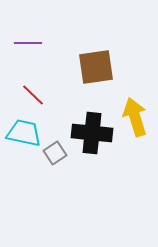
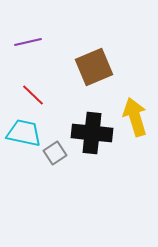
purple line: moved 1 px up; rotated 12 degrees counterclockwise
brown square: moved 2 px left; rotated 15 degrees counterclockwise
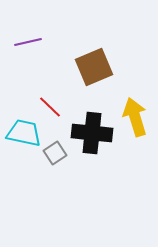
red line: moved 17 px right, 12 px down
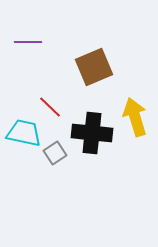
purple line: rotated 12 degrees clockwise
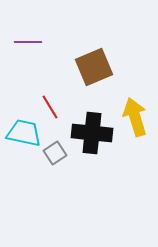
red line: rotated 15 degrees clockwise
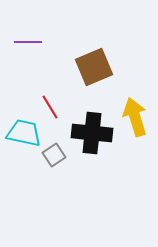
gray square: moved 1 px left, 2 px down
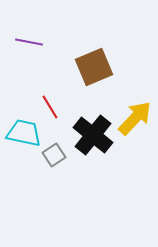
purple line: moved 1 px right; rotated 12 degrees clockwise
yellow arrow: moved 1 px down; rotated 60 degrees clockwise
black cross: moved 1 px right, 2 px down; rotated 33 degrees clockwise
